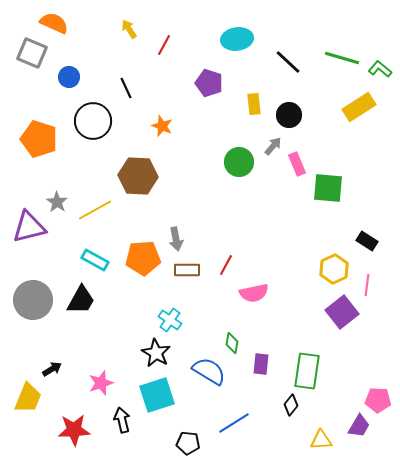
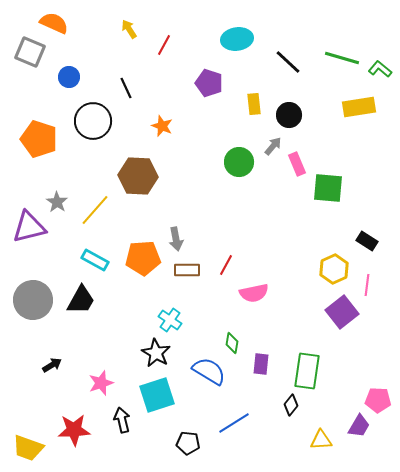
gray square at (32, 53): moved 2 px left, 1 px up
yellow rectangle at (359, 107): rotated 24 degrees clockwise
yellow line at (95, 210): rotated 20 degrees counterclockwise
black arrow at (52, 369): moved 4 px up
yellow trapezoid at (28, 398): moved 50 px down; rotated 88 degrees clockwise
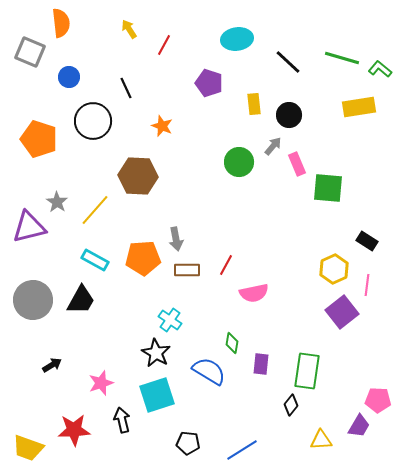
orange semicircle at (54, 23): moved 7 px right; rotated 60 degrees clockwise
blue line at (234, 423): moved 8 px right, 27 px down
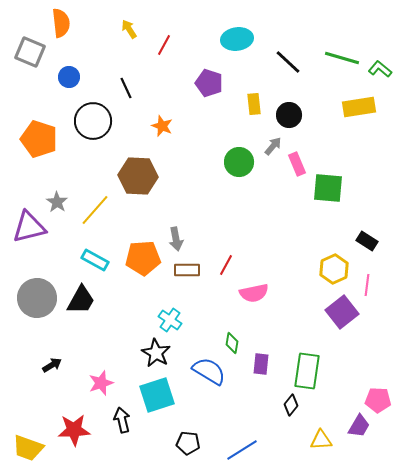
gray circle at (33, 300): moved 4 px right, 2 px up
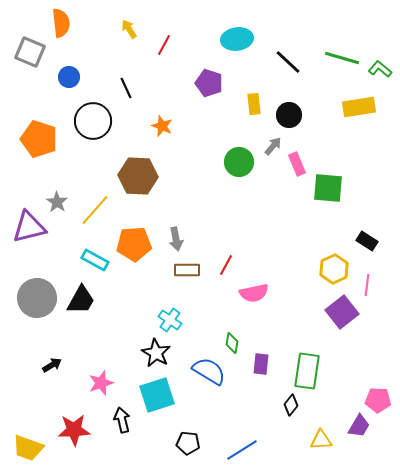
orange pentagon at (143, 258): moved 9 px left, 14 px up
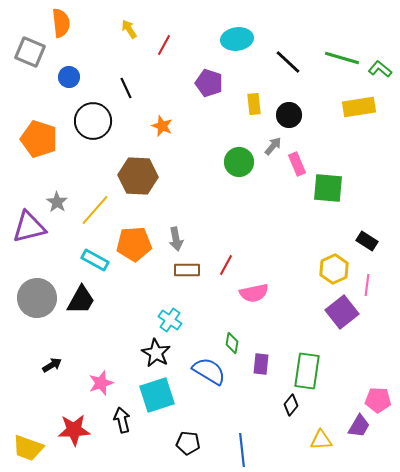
blue line at (242, 450): rotated 64 degrees counterclockwise
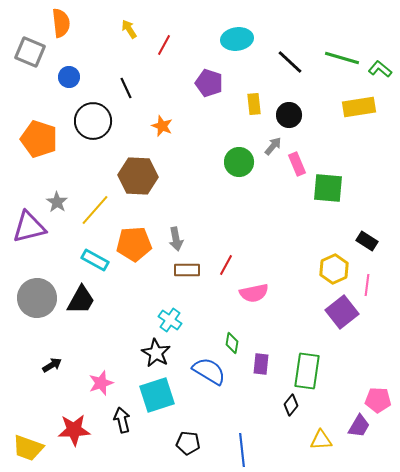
black line at (288, 62): moved 2 px right
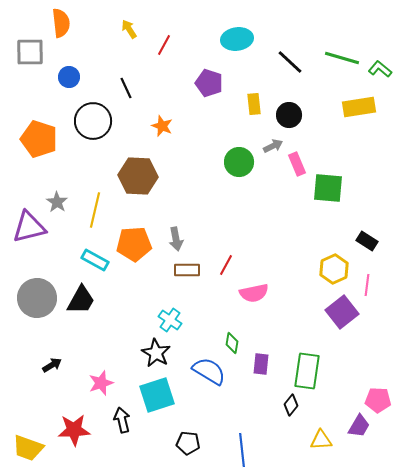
gray square at (30, 52): rotated 24 degrees counterclockwise
gray arrow at (273, 146): rotated 24 degrees clockwise
yellow line at (95, 210): rotated 28 degrees counterclockwise
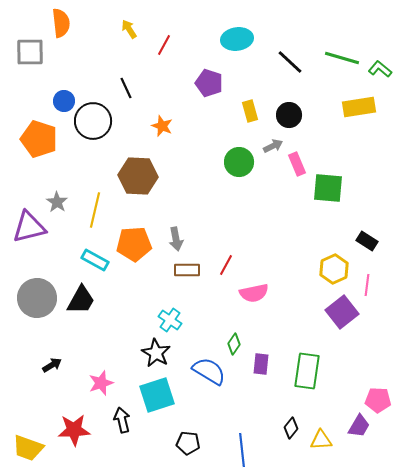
blue circle at (69, 77): moved 5 px left, 24 px down
yellow rectangle at (254, 104): moved 4 px left, 7 px down; rotated 10 degrees counterclockwise
green diamond at (232, 343): moved 2 px right, 1 px down; rotated 25 degrees clockwise
black diamond at (291, 405): moved 23 px down
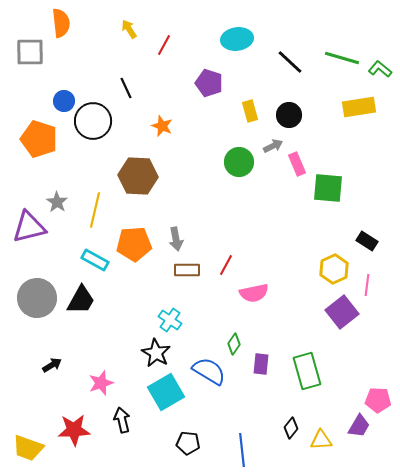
green rectangle at (307, 371): rotated 24 degrees counterclockwise
cyan square at (157, 395): moved 9 px right, 3 px up; rotated 12 degrees counterclockwise
